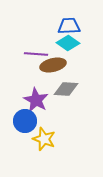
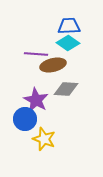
blue circle: moved 2 px up
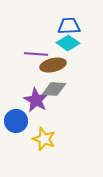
gray diamond: moved 12 px left
blue circle: moved 9 px left, 2 px down
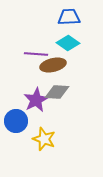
blue trapezoid: moved 9 px up
gray diamond: moved 3 px right, 3 px down
purple star: rotated 15 degrees clockwise
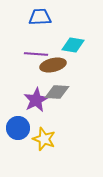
blue trapezoid: moved 29 px left
cyan diamond: moved 5 px right, 2 px down; rotated 25 degrees counterclockwise
blue circle: moved 2 px right, 7 px down
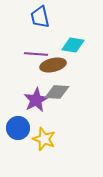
blue trapezoid: rotated 100 degrees counterclockwise
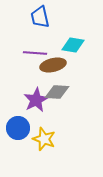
purple line: moved 1 px left, 1 px up
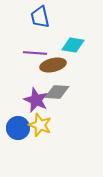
purple star: rotated 20 degrees counterclockwise
yellow star: moved 4 px left, 14 px up
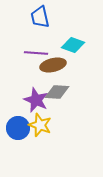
cyan diamond: rotated 10 degrees clockwise
purple line: moved 1 px right
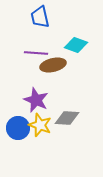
cyan diamond: moved 3 px right
gray diamond: moved 10 px right, 26 px down
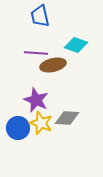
blue trapezoid: moved 1 px up
yellow star: moved 1 px right, 2 px up
